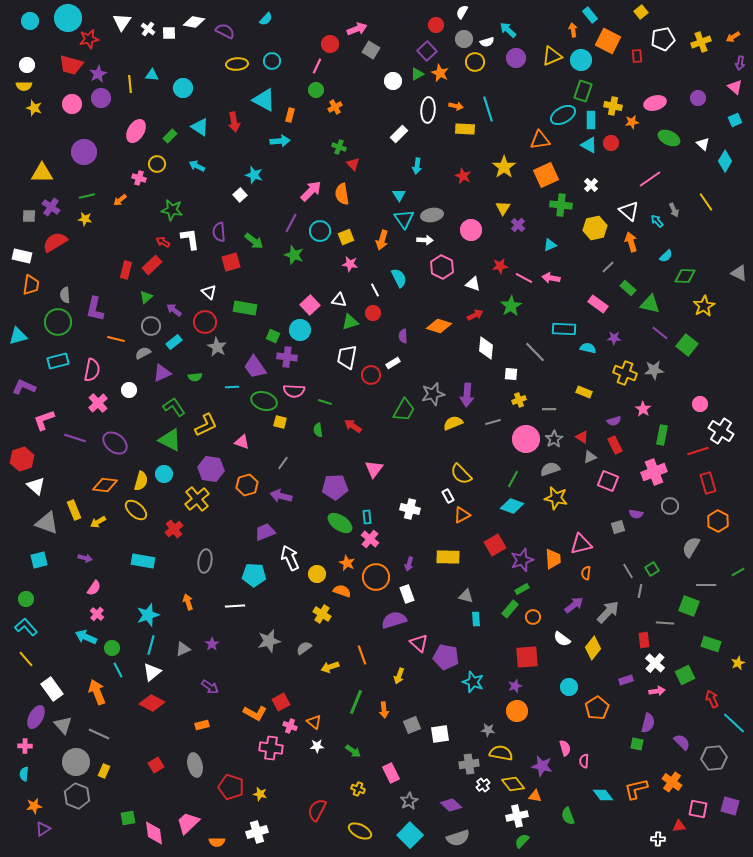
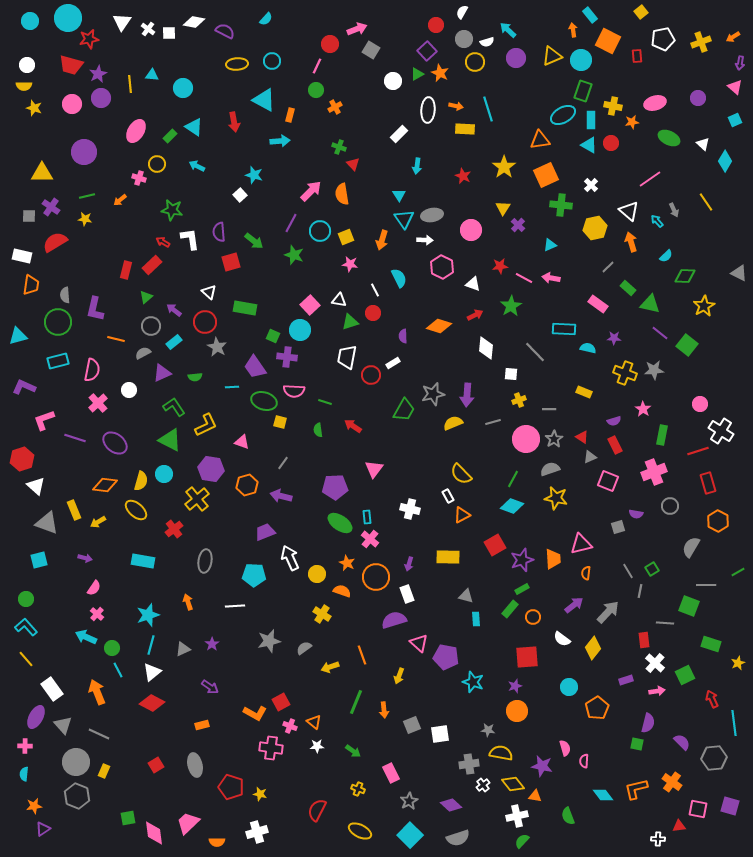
cyan triangle at (200, 127): moved 6 px left
cyan line at (734, 723): rotated 40 degrees clockwise
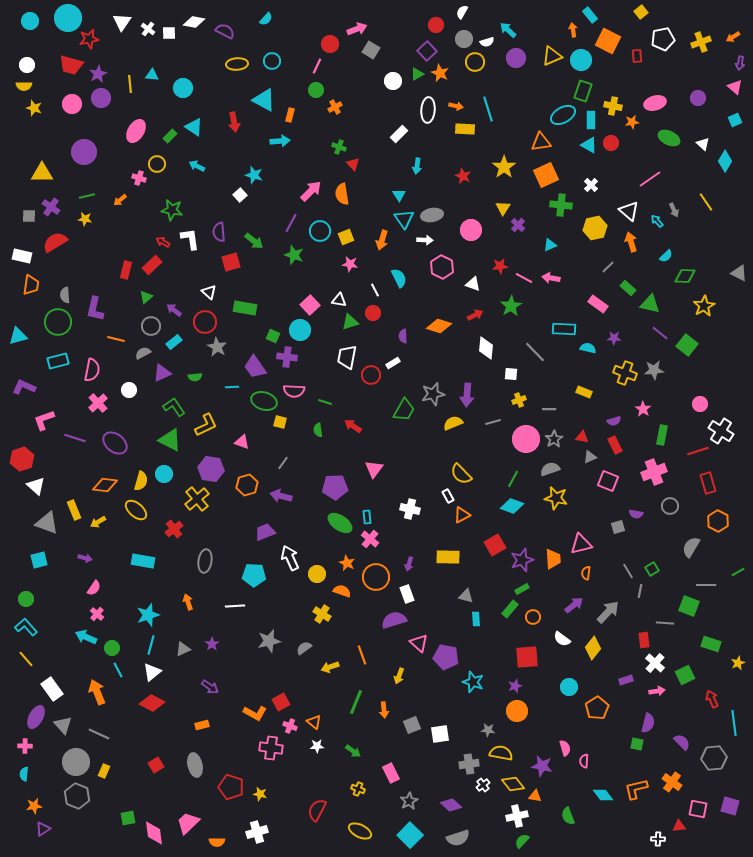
orange triangle at (540, 140): moved 1 px right, 2 px down
red triangle at (582, 437): rotated 24 degrees counterclockwise
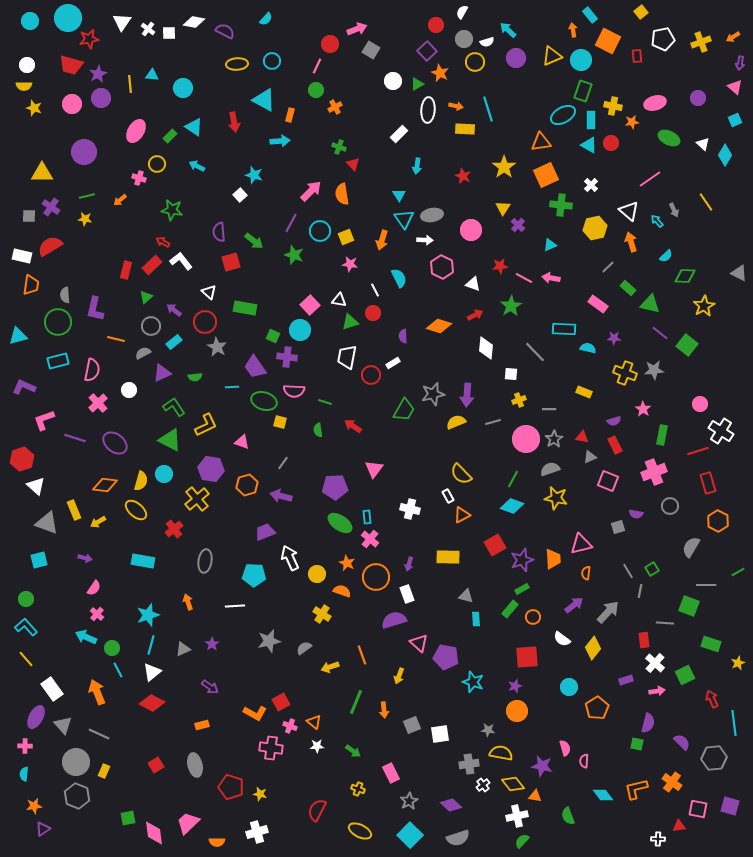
green triangle at (417, 74): moved 10 px down
cyan diamond at (725, 161): moved 6 px up
white L-shape at (190, 239): moved 9 px left, 22 px down; rotated 30 degrees counterclockwise
red semicircle at (55, 242): moved 5 px left, 4 px down
yellow semicircle at (453, 423): moved 3 px right, 1 px up
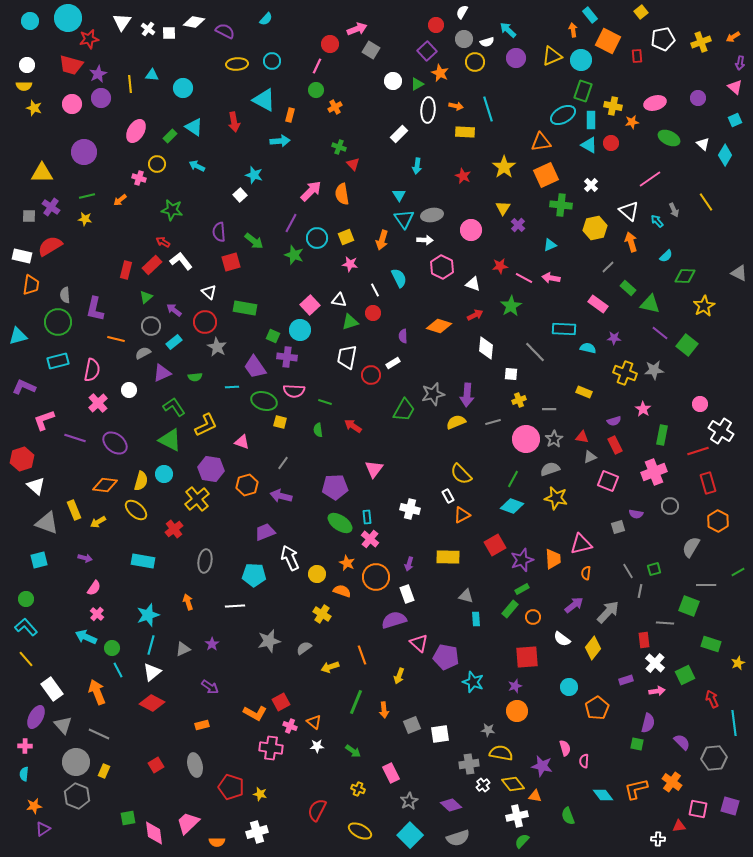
yellow rectangle at (465, 129): moved 3 px down
cyan circle at (320, 231): moved 3 px left, 7 px down
green square at (652, 569): moved 2 px right; rotated 16 degrees clockwise
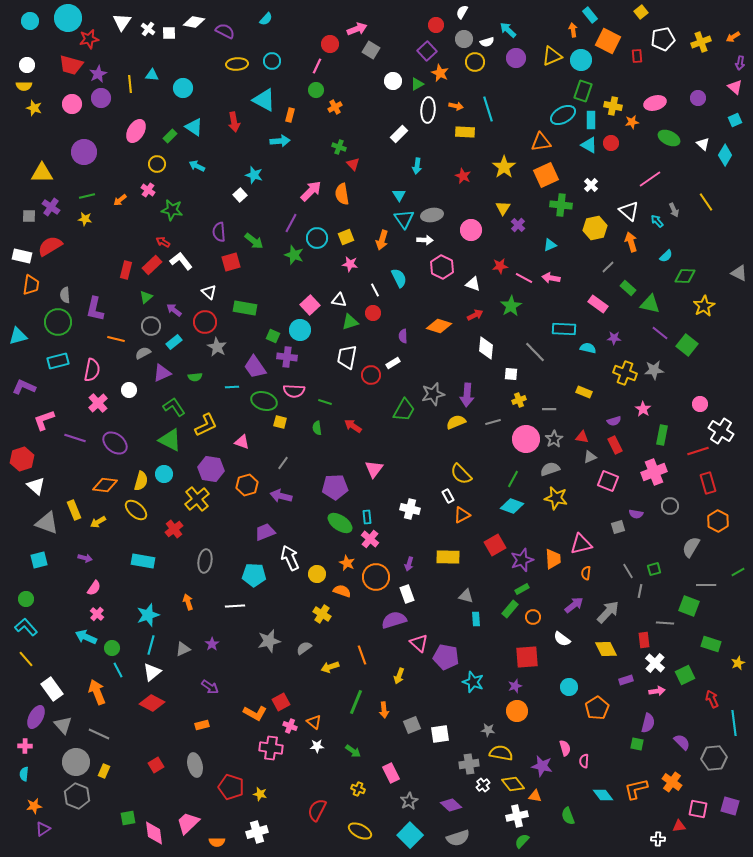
pink cross at (139, 178): moved 9 px right, 12 px down; rotated 16 degrees clockwise
green semicircle at (318, 430): moved 1 px left, 2 px up
yellow diamond at (593, 648): moved 13 px right, 1 px down; rotated 65 degrees counterclockwise
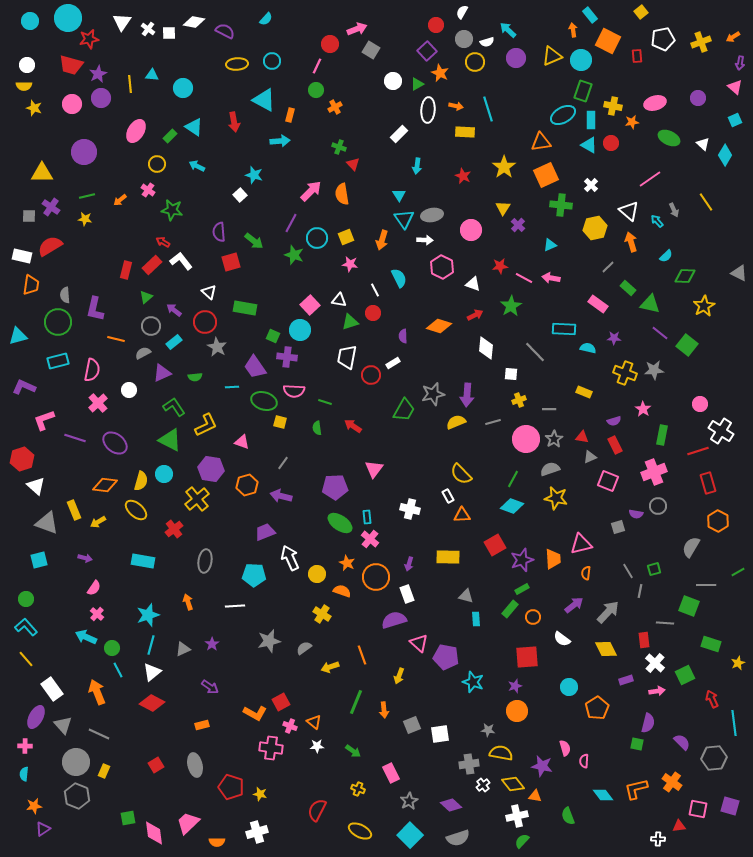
gray circle at (670, 506): moved 12 px left
orange triangle at (462, 515): rotated 24 degrees clockwise
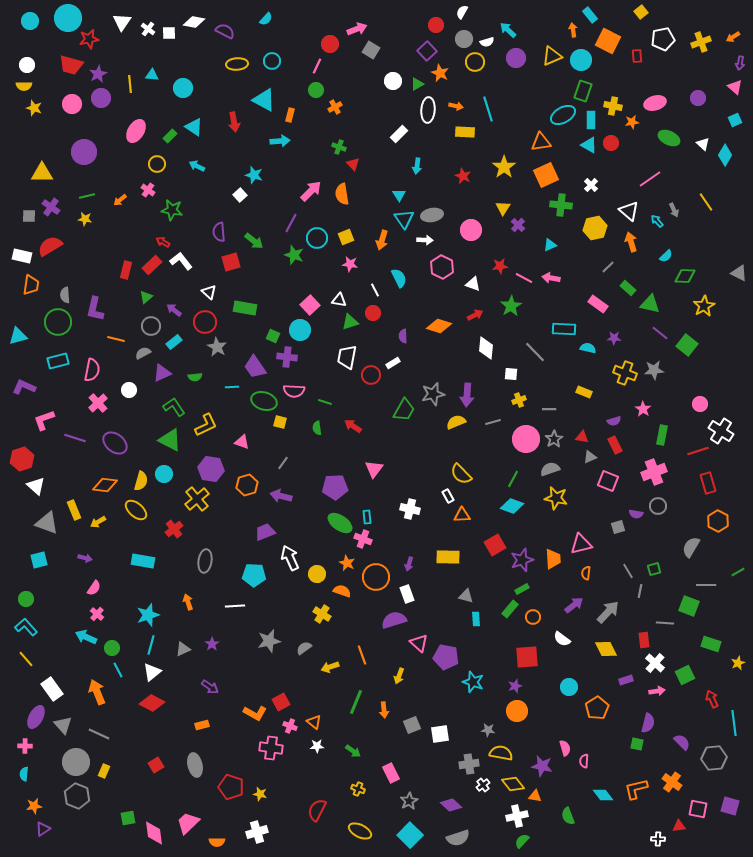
pink cross at (370, 539): moved 7 px left; rotated 18 degrees counterclockwise
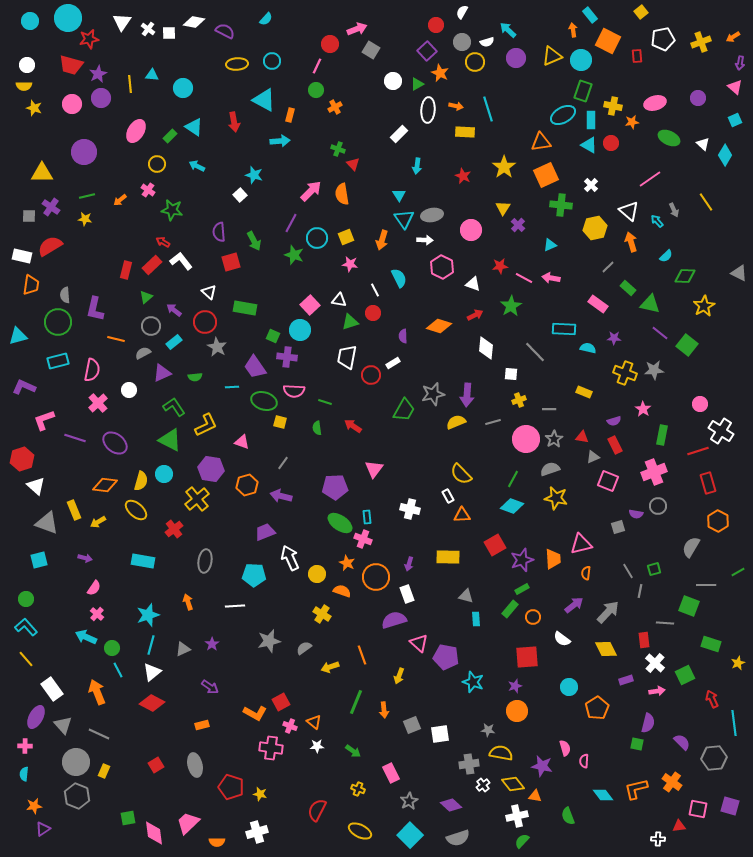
gray circle at (464, 39): moved 2 px left, 3 px down
green cross at (339, 147): moved 1 px left, 2 px down
green arrow at (254, 241): rotated 24 degrees clockwise
gray triangle at (590, 457): moved 3 px right
